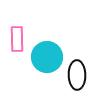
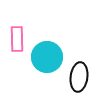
black ellipse: moved 2 px right, 2 px down; rotated 8 degrees clockwise
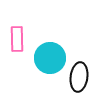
cyan circle: moved 3 px right, 1 px down
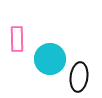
cyan circle: moved 1 px down
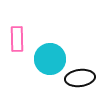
black ellipse: moved 1 px right, 1 px down; rotated 76 degrees clockwise
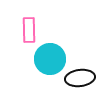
pink rectangle: moved 12 px right, 9 px up
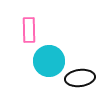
cyan circle: moved 1 px left, 2 px down
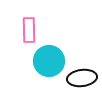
black ellipse: moved 2 px right
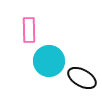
black ellipse: rotated 36 degrees clockwise
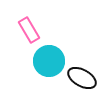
pink rectangle: rotated 30 degrees counterclockwise
